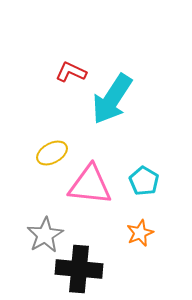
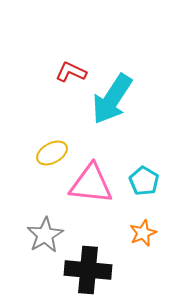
pink triangle: moved 1 px right, 1 px up
orange star: moved 3 px right
black cross: moved 9 px right, 1 px down
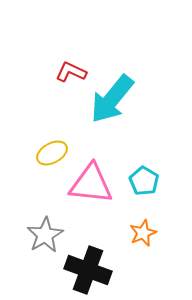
cyan arrow: rotated 6 degrees clockwise
black cross: rotated 15 degrees clockwise
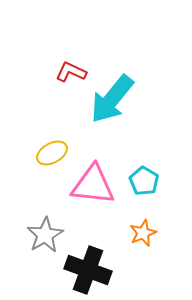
pink triangle: moved 2 px right, 1 px down
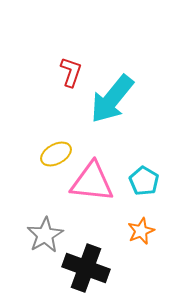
red L-shape: rotated 84 degrees clockwise
yellow ellipse: moved 4 px right, 1 px down
pink triangle: moved 1 px left, 3 px up
orange star: moved 2 px left, 2 px up
black cross: moved 2 px left, 2 px up
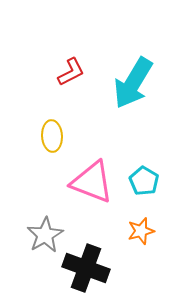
red L-shape: rotated 44 degrees clockwise
cyan arrow: moved 21 px right, 16 px up; rotated 8 degrees counterclockwise
yellow ellipse: moved 4 px left, 18 px up; rotated 64 degrees counterclockwise
pink triangle: rotated 15 degrees clockwise
orange star: rotated 8 degrees clockwise
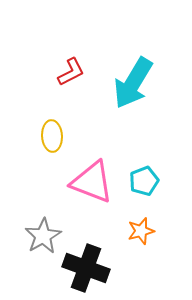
cyan pentagon: rotated 20 degrees clockwise
gray star: moved 2 px left, 1 px down
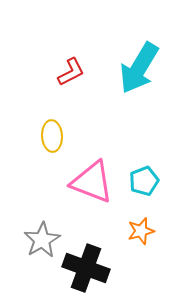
cyan arrow: moved 6 px right, 15 px up
gray star: moved 1 px left, 4 px down
